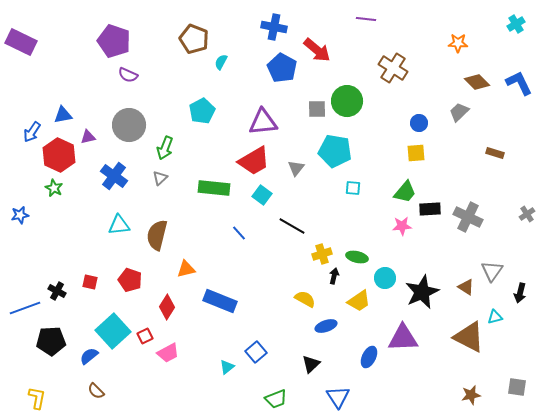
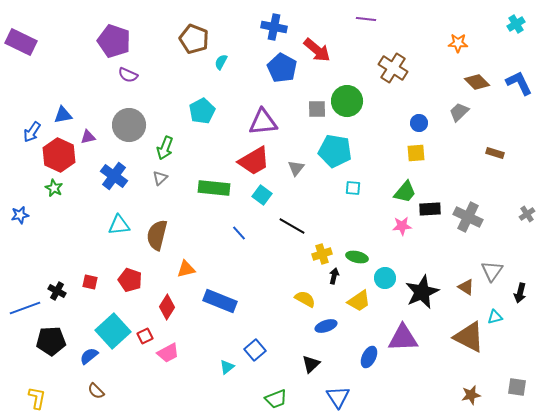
blue square at (256, 352): moved 1 px left, 2 px up
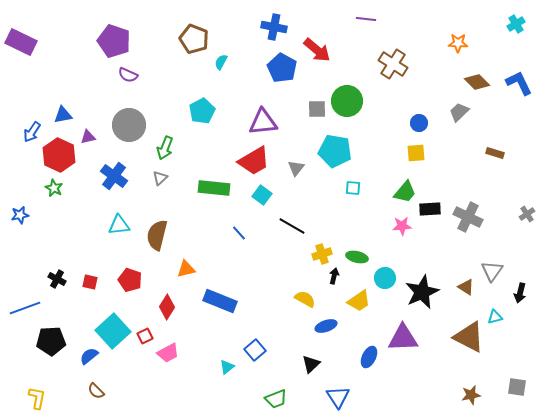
brown cross at (393, 68): moved 4 px up
black cross at (57, 291): moved 12 px up
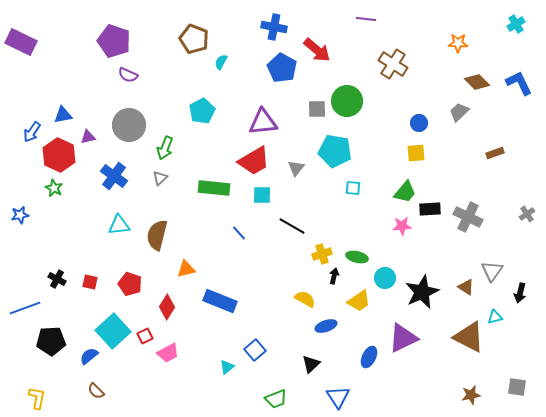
brown rectangle at (495, 153): rotated 36 degrees counterclockwise
cyan square at (262, 195): rotated 36 degrees counterclockwise
red pentagon at (130, 280): moved 4 px down
purple triangle at (403, 338): rotated 24 degrees counterclockwise
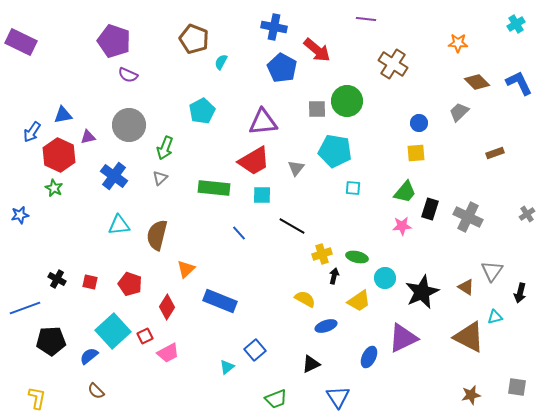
black rectangle at (430, 209): rotated 70 degrees counterclockwise
orange triangle at (186, 269): rotated 30 degrees counterclockwise
black triangle at (311, 364): rotated 18 degrees clockwise
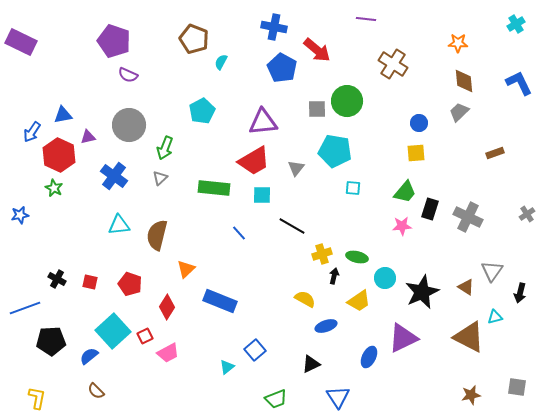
brown diamond at (477, 82): moved 13 px left, 1 px up; rotated 40 degrees clockwise
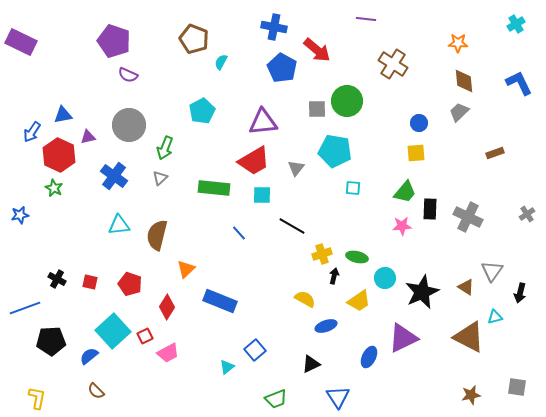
black rectangle at (430, 209): rotated 15 degrees counterclockwise
